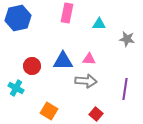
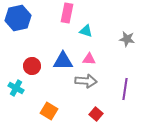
cyan triangle: moved 13 px left, 7 px down; rotated 16 degrees clockwise
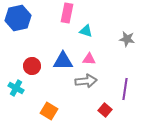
gray arrow: rotated 10 degrees counterclockwise
red square: moved 9 px right, 4 px up
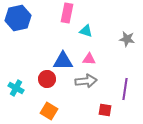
red circle: moved 15 px right, 13 px down
red square: rotated 32 degrees counterclockwise
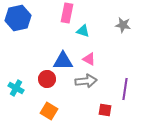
cyan triangle: moved 3 px left
gray star: moved 4 px left, 14 px up
pink triangle: rotated 24 degrees clockwise
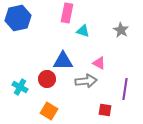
gray star: moved 2 px left, 5 px down; rotated 21 degrees clockwise
pink triangle: moved 10 px right, 4 px down
cyan cross: moved 4 px right, 1 px up
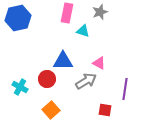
gray star: moved 21 px left, 18 px up; rotated 21 degrees clockwise
gray arrow: rotated 25 degrees counterclockwise
orange square: moved 2 px right, 1 px up; rotated 18 degrees clockwise
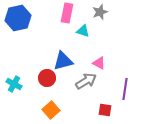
blue triangle: rotated 15 degrees counterclockwise
red circle: moved 1 px up
cyan cross: moved 6 px left, 3 px up
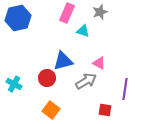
pink rectangle: rotated 12 degrees clockwise
orange square: rotated 12 degrees counterclockwise
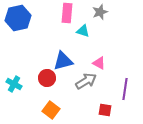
pink rectangle: rotated 18 degrees counterclockwise
